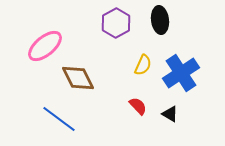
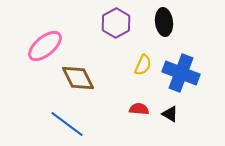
black ellipse: moved 4 px right, 2 px down
blue cross: rotated 36 degrees counterclockwise
red semicircle: moved 1 px right, 3 px down; rotated 42 degrees counterclockwise
blue line: moved 8 px right, 5 px down
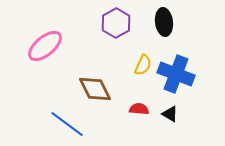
blue cross: moved 5 px left, 1 px down
brown diamond: moved 17 px right, 11 px down
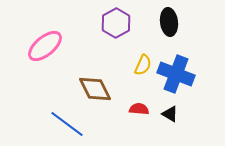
black ellipse: moved 5 px right
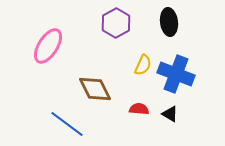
pink ellipse: moved 3 px right; rotated 18 degrees counterclockwise
